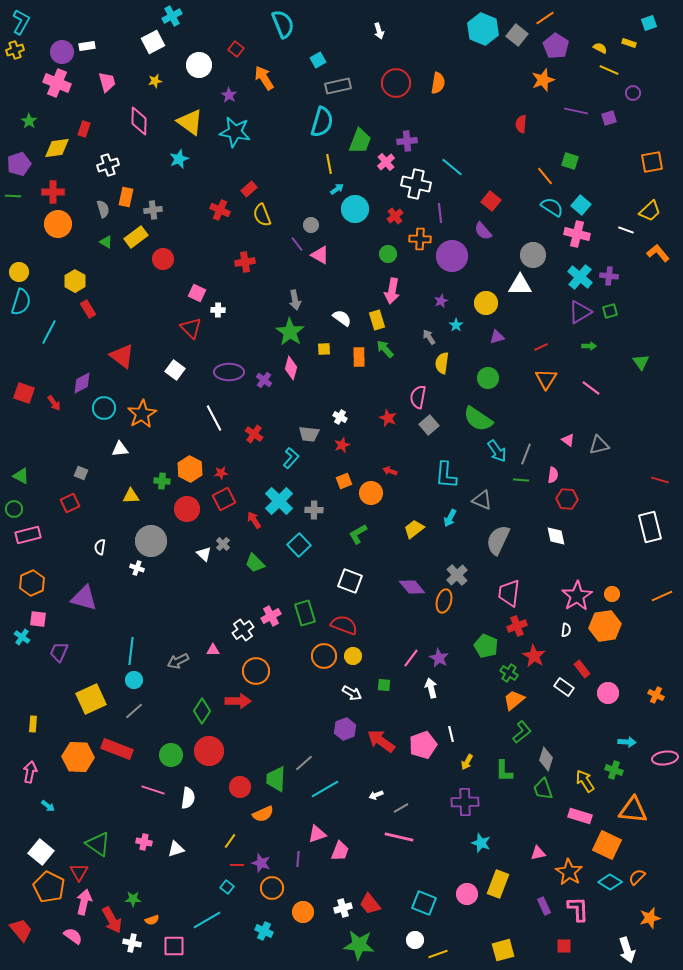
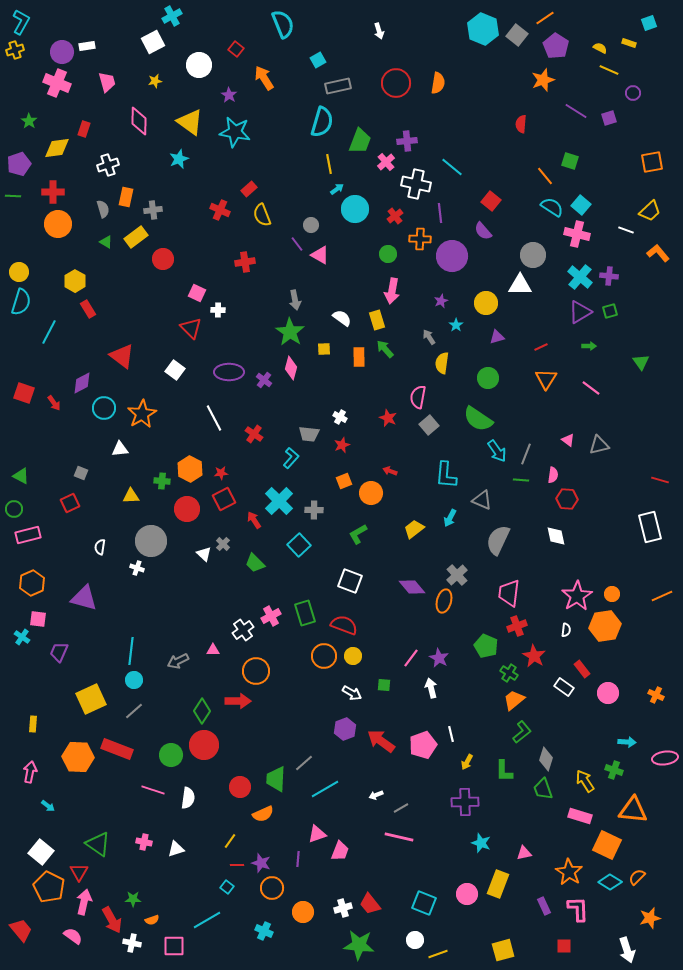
purple line at (576, 111): rotated 20 degrees clockwise
red circle at (209, 751): moved 5 px left, 6 px up
pink triangle at (538, 853): moved 14 px left
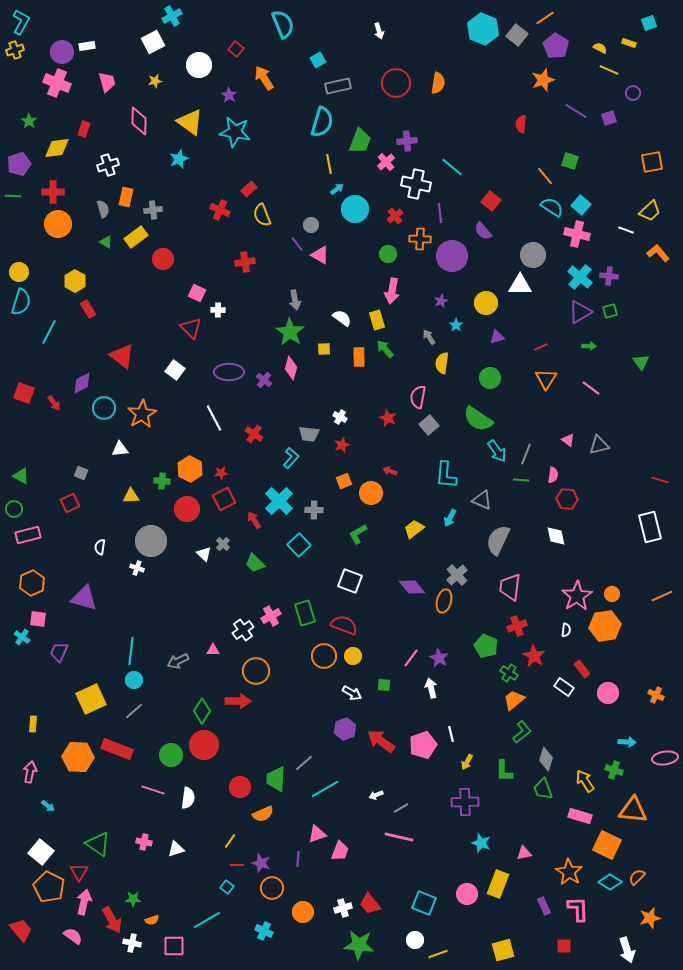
green circle at (488, 378): moved 2 px right
pink trapezoid at (509, 593): moved 1 px right, 6 px up
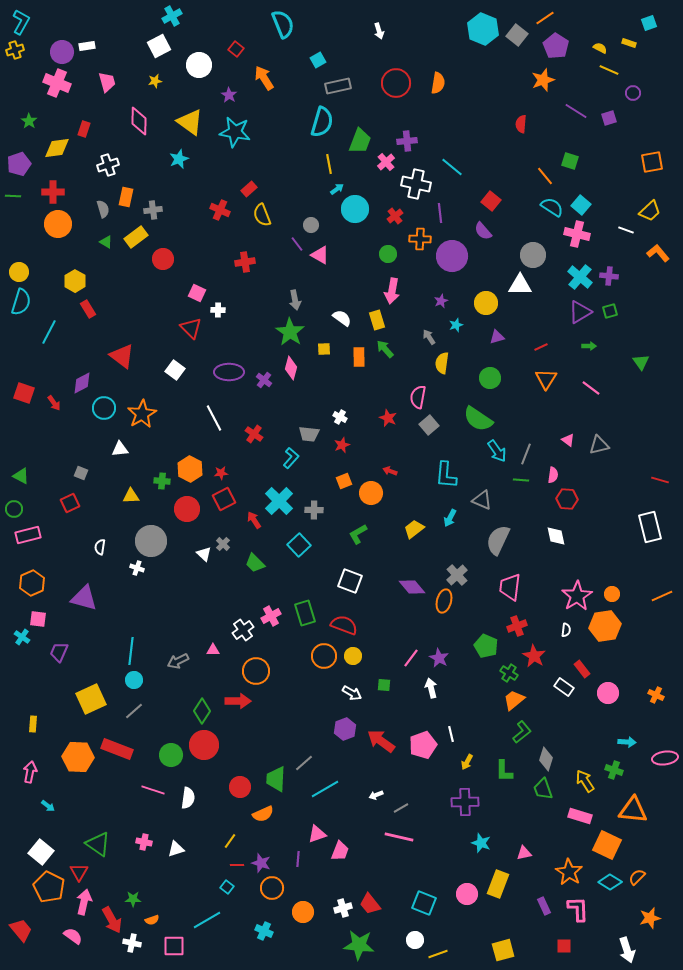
white square at (153, 42): moved 6 px right, 4 px down
cyan star at (456, 325): rotated 16 degrees clockwise
